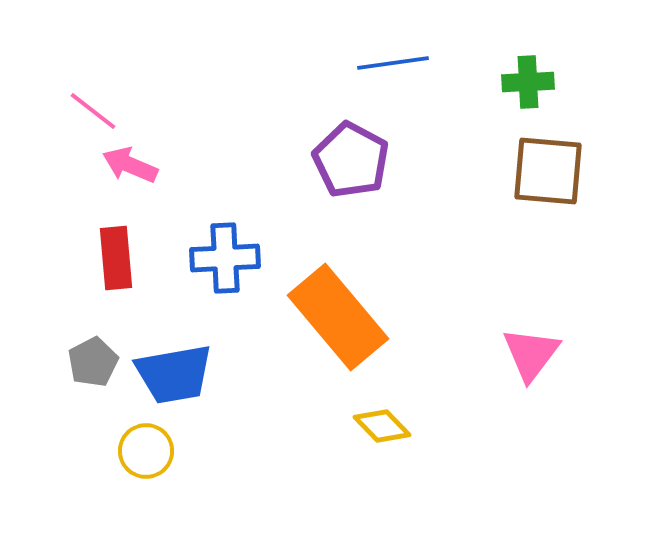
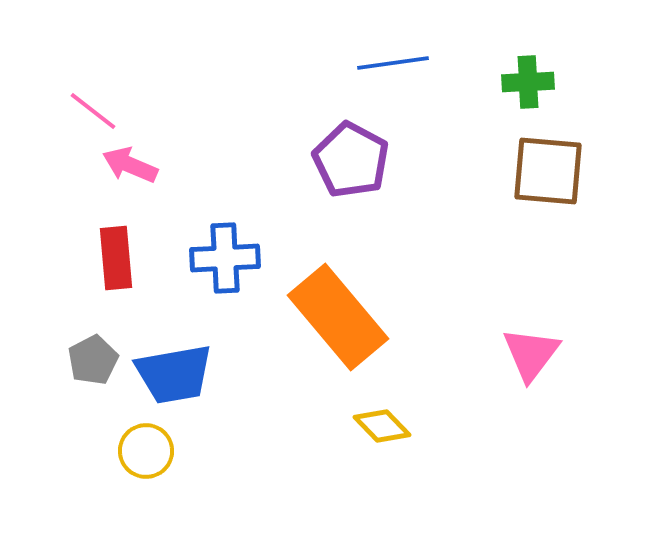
gray pentagon: moved 2 px up
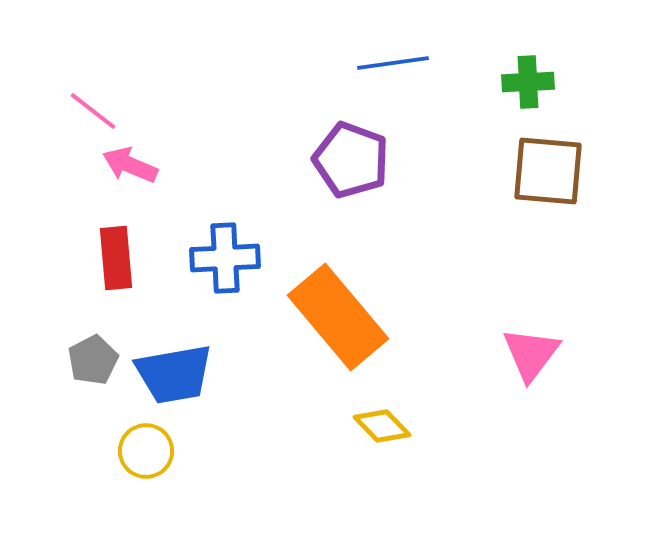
purple pentagon: rotated 8 degrees counterclockwise
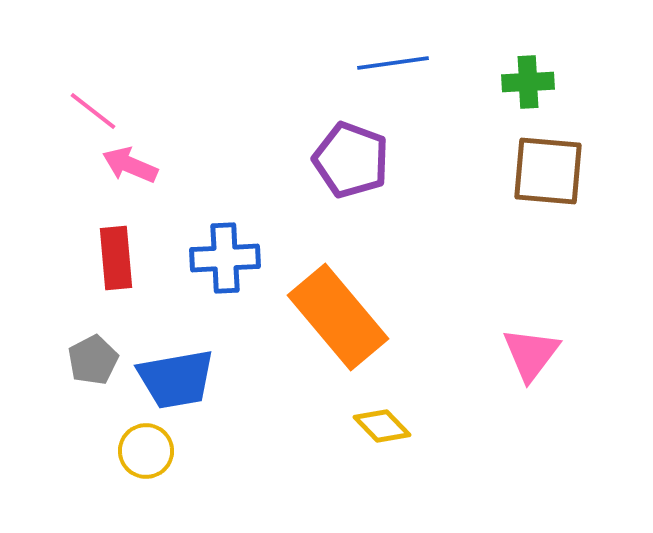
blue trapezoid: moved 2 px right, 5 px down
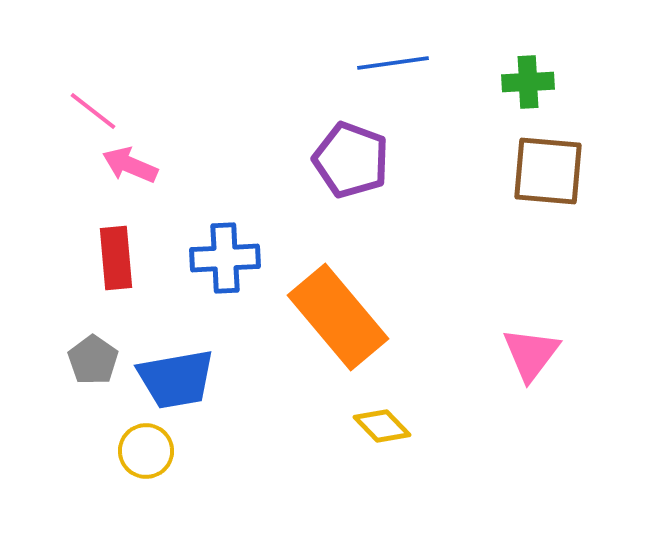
gray pentagon: rotated 9 degrees counterclockwise
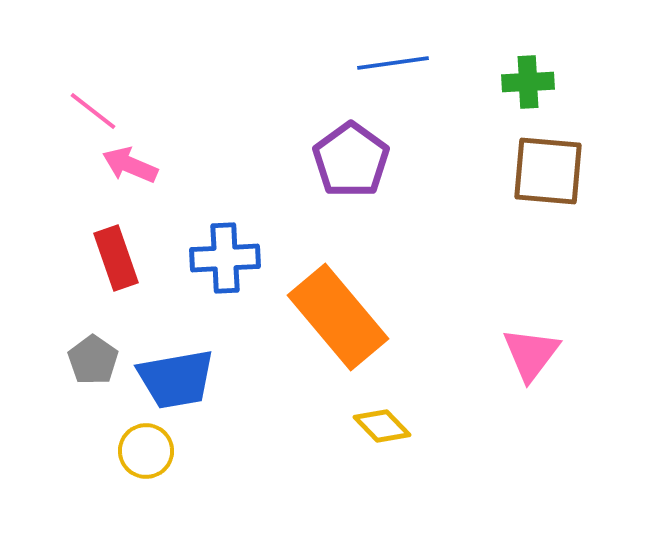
purple pentagon: rotated 16 degrees clockwise
red rectangle: rotated 14 degrees counterclockwise
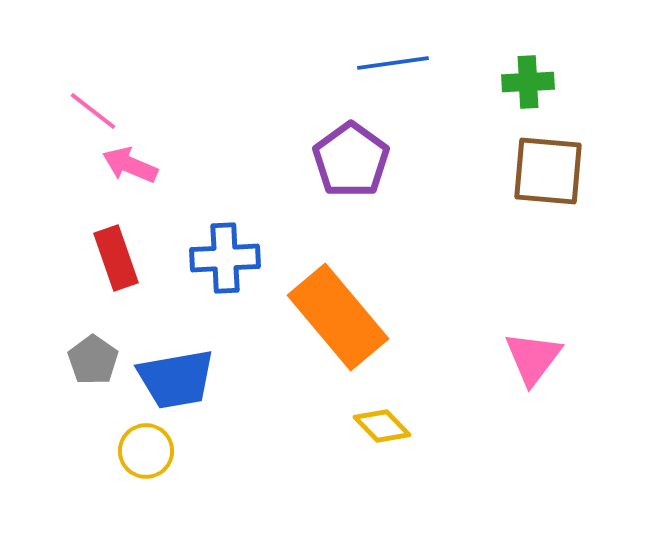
pink triangle: moved 2 px right, 4 px down
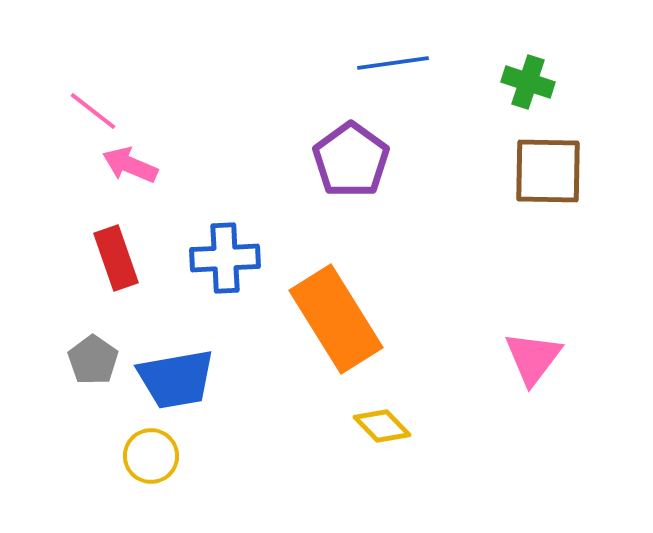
green cross: rotated 21 degrees clockwise
brown square: rotated 4 degrees counterclockwise
orange rectangle: moved 2 px left, 2 px down; rotated 8 degrees clockwise
yellow circle: moved 5 px right, 5 px down
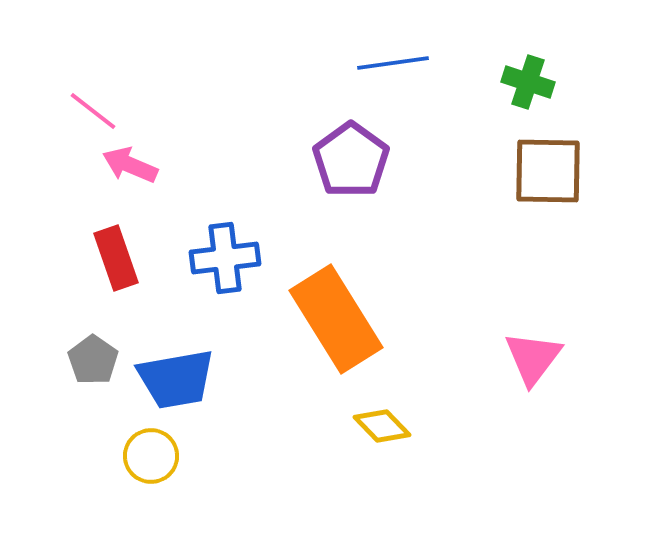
blue cross: rotated 4 degrees counterclockwise
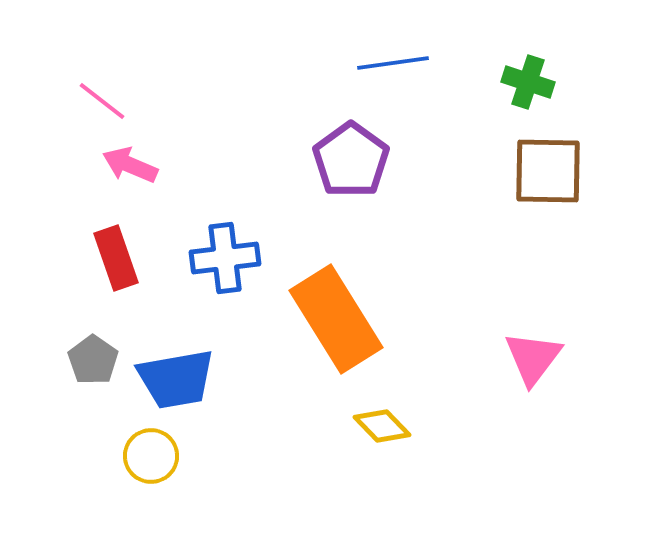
pink line: moved 9 px right, 10 px up
